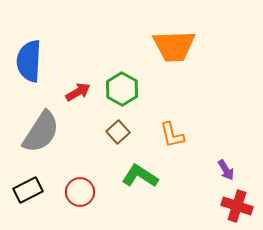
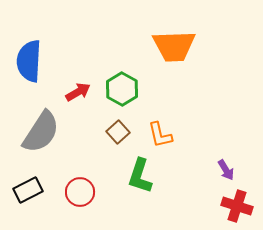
orange L-shape: moved 12 px left
green L-shape: rotated 105 degrees counterclockwise
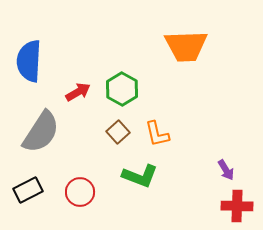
orange trapezoid: moved 12 px right
orange L-shape: moved 3 px left, 1 px up
green L-shape: rotated 87 degrees counterclockwise
red cross: rotated 16 degrees counterclockwise
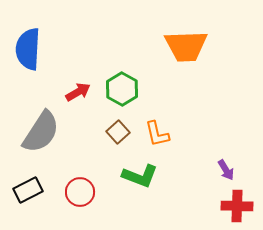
blue semicircle: moved 1 px left, 12 px up
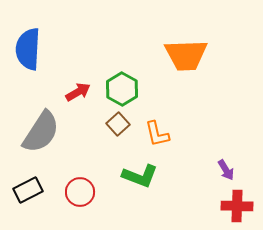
orange trapezoid: moved 9 px down
brown square: moved 8 px up
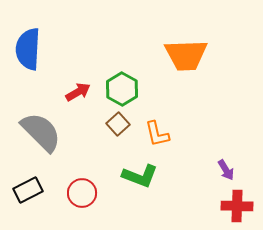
gray semicircle: rotated 78 degrees counterclockwise
red circle: moved 2 px right, 1 px down
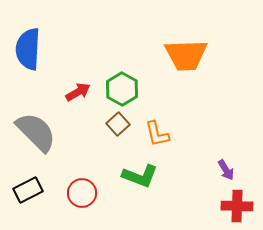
gray semicircle: moved 5 px left
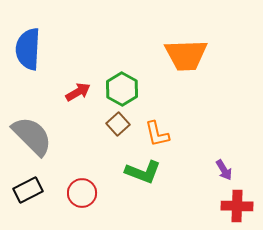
gray semicircle: moved 4 px left, 4 px down
purple arrow: moved 2 px left
green L-shape: moved 3 px right, 4 px up
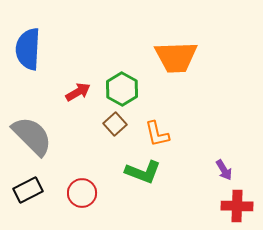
orange trapezoid: moved 10 px left, 2 px down
brown square: moved 3 px left
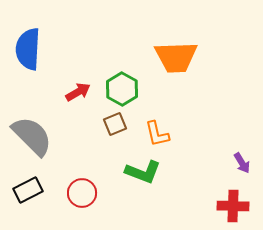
brown square: rotated 20 degrees clockwise
purple arrow: moved 18 px right, 7 px up
red cross: moved 4 px left
